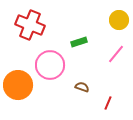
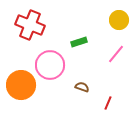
orange circle: moved 3 px right
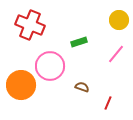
pink circle: moved 1 px down
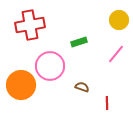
red cross: rotated 32 degrees counterclockwise
red line: moved 1 px left; rotated 24 degrees counterclockwise
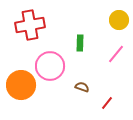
green rectangle: moved 1 px right, 1 px down; rotated 70 degrees counterclockwise
red line: rotated 40 degrees clockwise
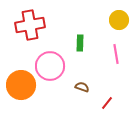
pink line: rotated 48 degrees counterclockwise
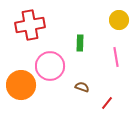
pink line: moved 3 px down
